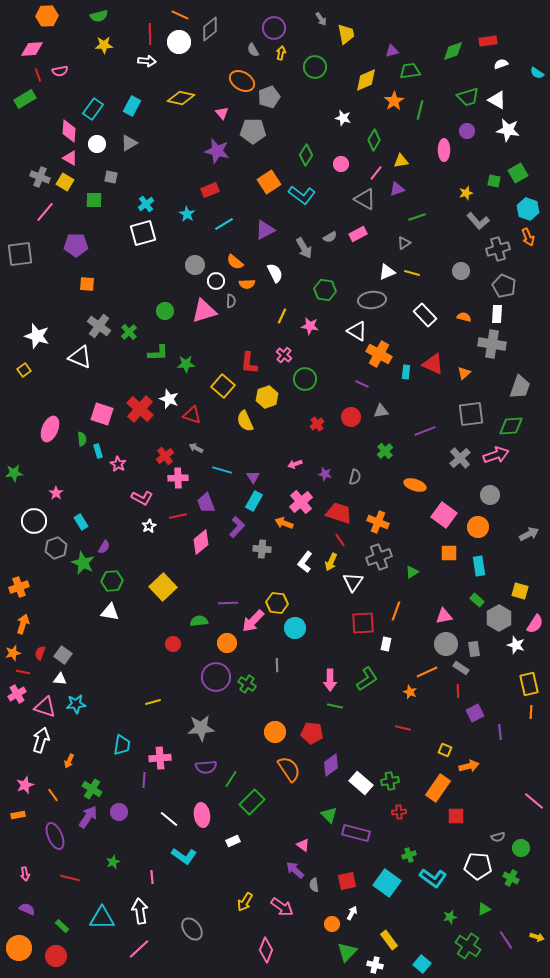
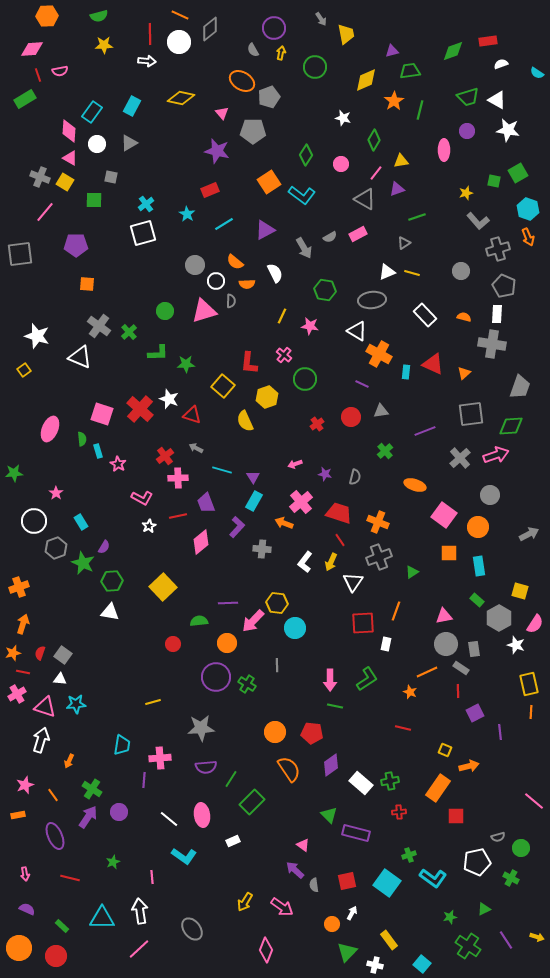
cyan rectangle at (93, 109): moved 1 px left, 3 px down
white pentagon at (478, 866): moved 1 px left, 4 px up; rotated 16 degrees counterclockwise
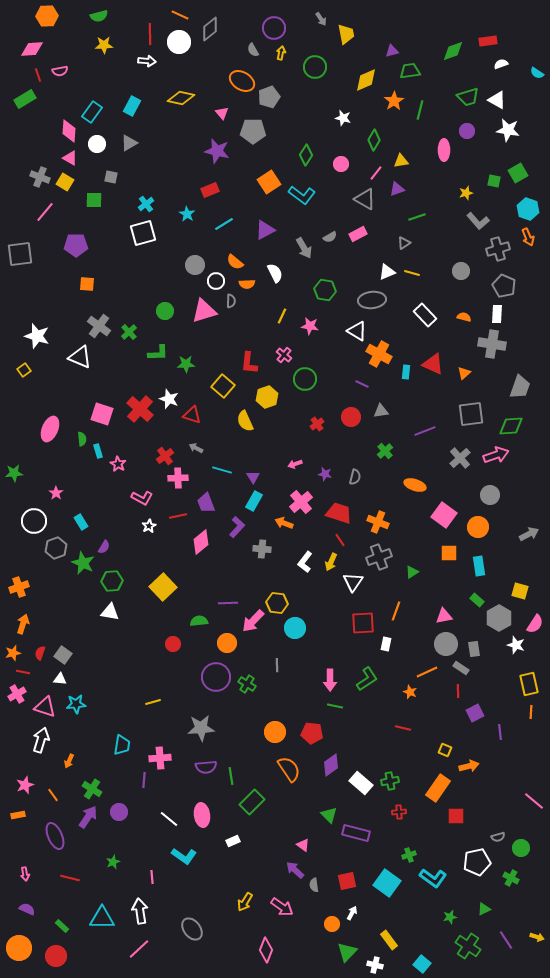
green line at (231, 779): moved 3 px up; rotated 42 degrees counterclockwise
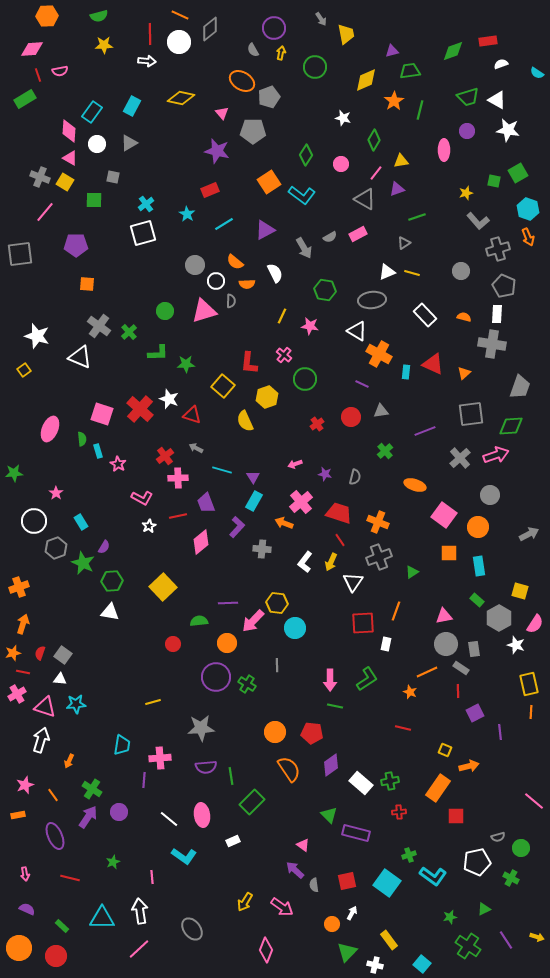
gray square at (111, 177): moved 2 px right
cyan L-shape at (433, 878): moved 2 px up
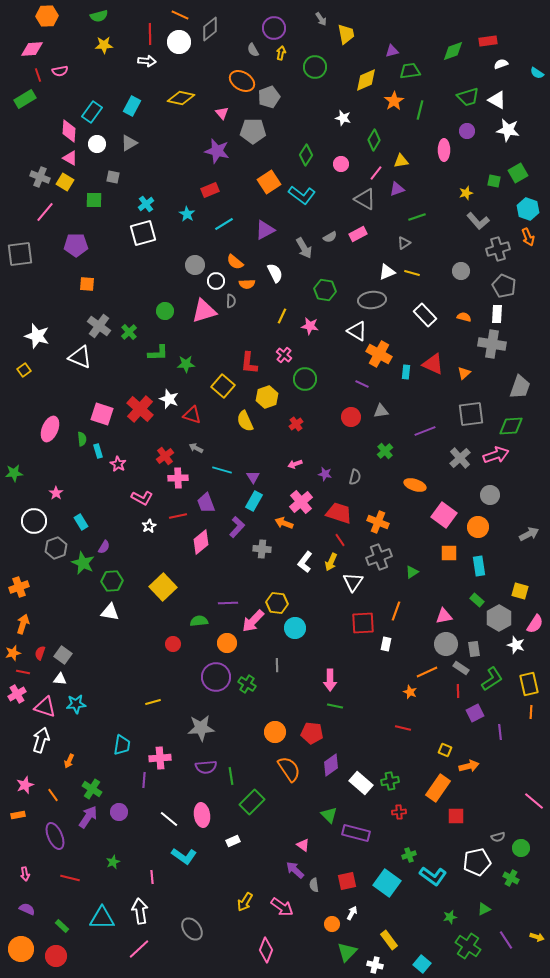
red cross at (317, 424): moved 21 px left
green L-shape at (367, 679): moved 125 px right
orange circle at (19, 948): moved 2 px right, 1 px down
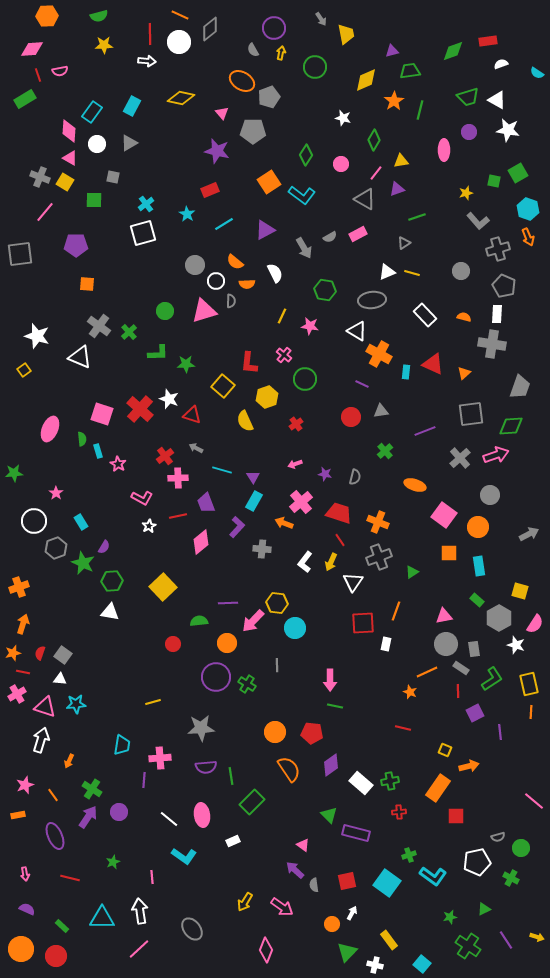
purple circle at (467, 131): moved 2 px right, 1 px down
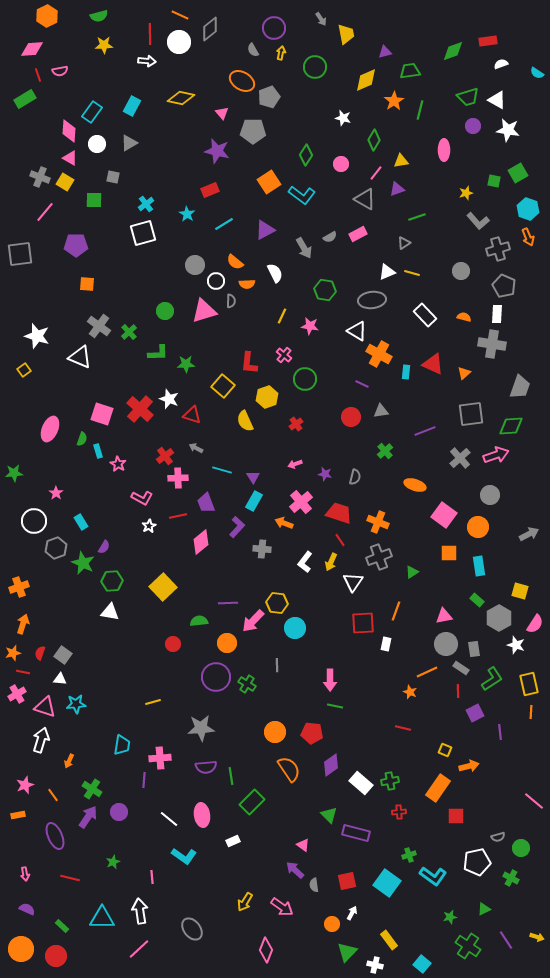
orange hexagon at (47, 16): rotated 25 degrees counterclockwise
purple triangle at (392, 51): moved 7 px left, 1 px down
purple circle at (469, 132): moved 4 px right, 6 px up
green semicircle at (82, 439): rotated 24 degrees clockwise
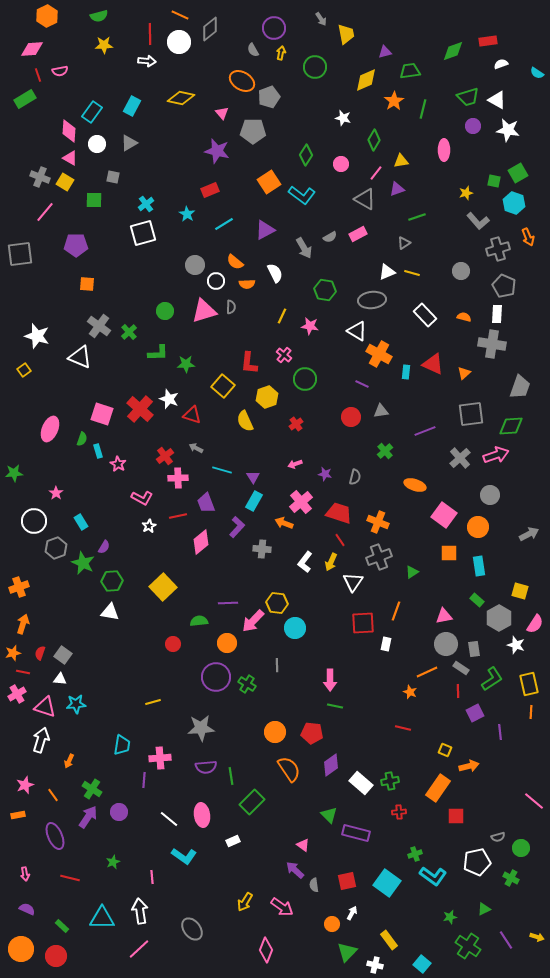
green line at (420, 110): moved 3 px right, 1 px up
cyan hexagon at (528, 209): moved 14 px left, 6 px up
gray semicircle at (231, 301): moved 6 px down
green cross at (409, 855): moved 6 px right, 1 px up
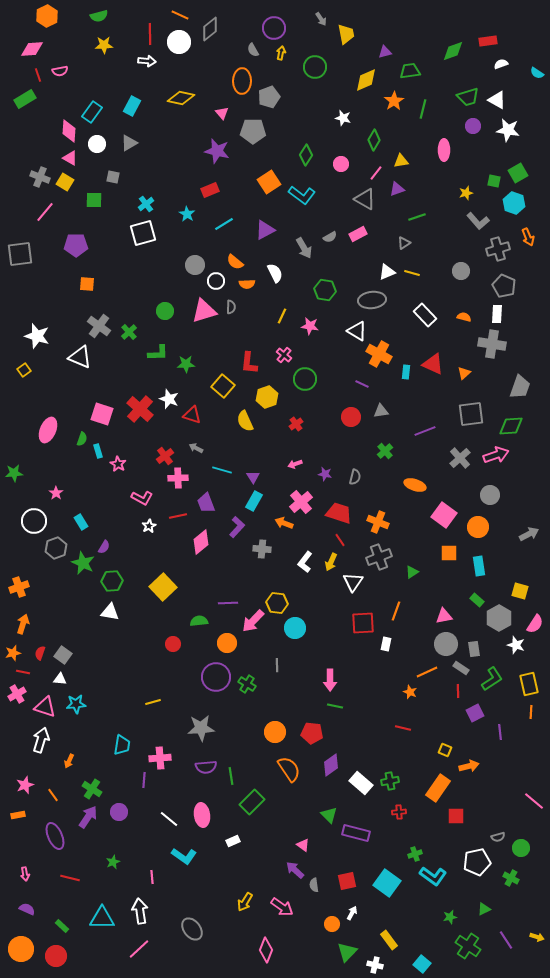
orange ellipse at (242, 81): rotated 60 degrees clockwise
pink ellipse at (50, 429): moved 2 px left, 1 px down
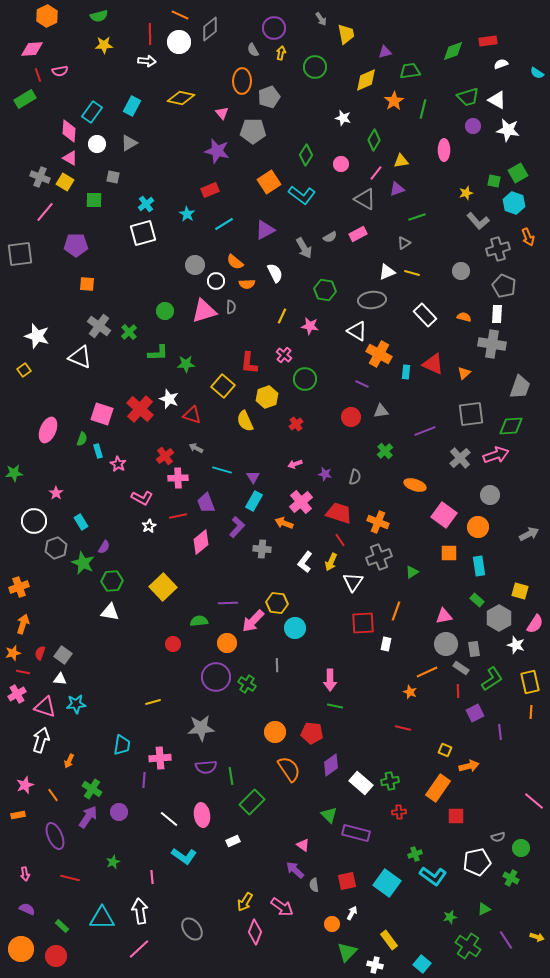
yellow rectangle at (529, 684): moved 1 px right, 2 px up
pink diamond at (266, 950): moved 11 px left, 18 px up
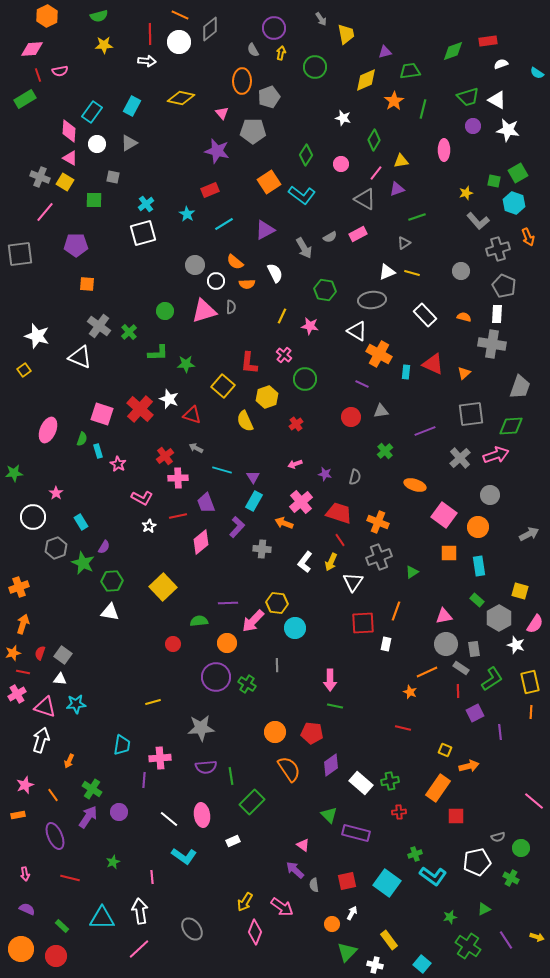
white circle at (34, 521): moved 1 px left, 4 px up
